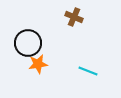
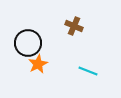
brown cross: moved 9 px down
orange star: rotated 18 degrees counterclockwise
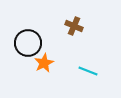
orange star: moved 6 px right, 1 px up
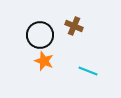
black circle: moved 12 px right, 8 px up
orange star: moved 2 px up; rotated 24 degrees counterclockwise
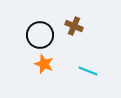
orange star: moved 3 px down
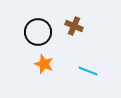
black circle: moved 2 px left, 3 px up
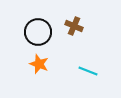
orange star: moved 5 px left
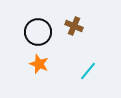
cyan line: rotated 72 degrees counterclockwise
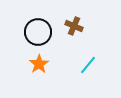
orange star: rotated 18 degrees clockwise
cyan line: moved 6 px up
